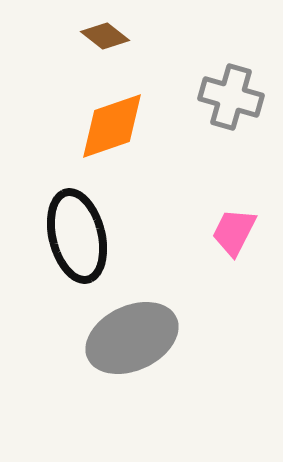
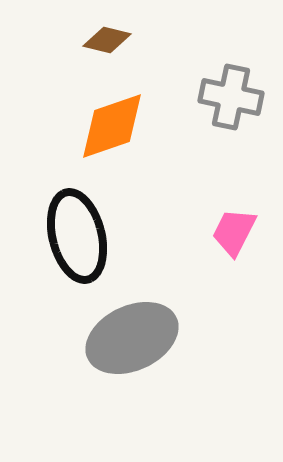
brown diamond: moved 2 px right, 4 px down; rotated 24 degrees counterclockwise
gray cross: rotated 4 degrees counterclockwise
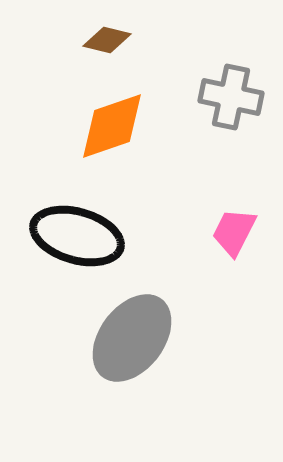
black ellipse: rotated 60 degrees counterclockwise
gray ellipse: rotated 28 degrees counterclockwise
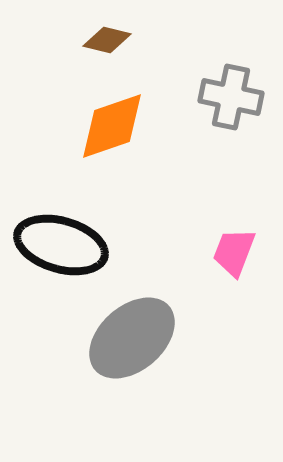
pink trapezoid: moved 20 px down; rotated 6 degrees counterclockwise
black ellipse: moved 16 px left, 9 px down
gray ellipse: rotated 12 degrees clockwise
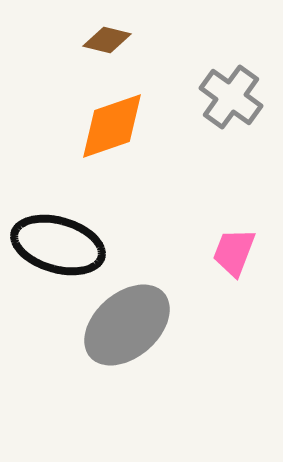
gray cross: rotated 24 degrees clockwise
black ellipse: moved 3 px left
gray ellipse: moved 5 px left, 13 px up
